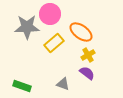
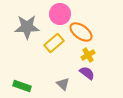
pink circle: moved 10 px right
gray triangle: rotated 24 degrees clockwise
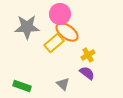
orange ellipse: moved 14 px left
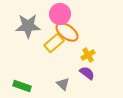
gray star: moved 1 px right, 1 px up
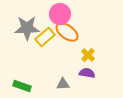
gray star: moved 1 px left, 2 px down
yellow rectangle: moved 9 px left, 6 px up
yellow cross: rotated 16 degrees counterclockwise
purple semicircle: rotated 28 degrees counterclockwise
gray triangle: rotated 48 degrees counterclockwise
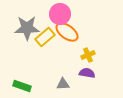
yellow cross: rotated 24 degrees clockwise
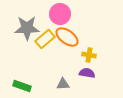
orange ellipse: moved 5 px down
yellow rectangle: moved 2 px down
yellow cross: moved 1 px right; rotated 32 degrees clockwise
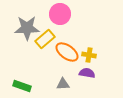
orange ellipse: moved 15 px down
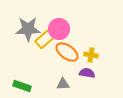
pink circle: moved 1 px left, 15 px down
gray star: moved 1 px right, 1 px down
yellow cross: moved 2 px right
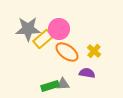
yellow rectangle: moved 2 px left
yellow cross: moved 3 px right, 4 px up; rotated 32 degrees clockwise
green rectangle: moved 28 px right; rotated 36 degrees counterclockwise
